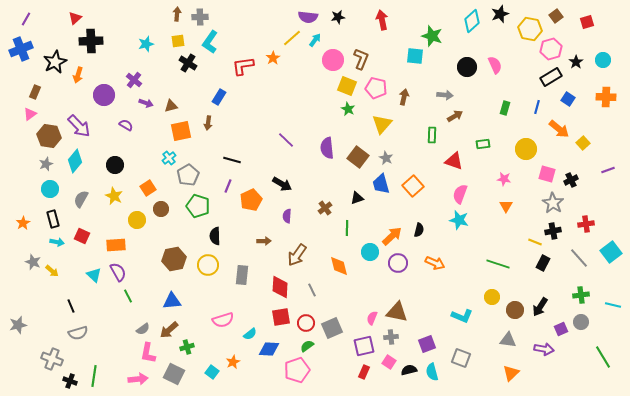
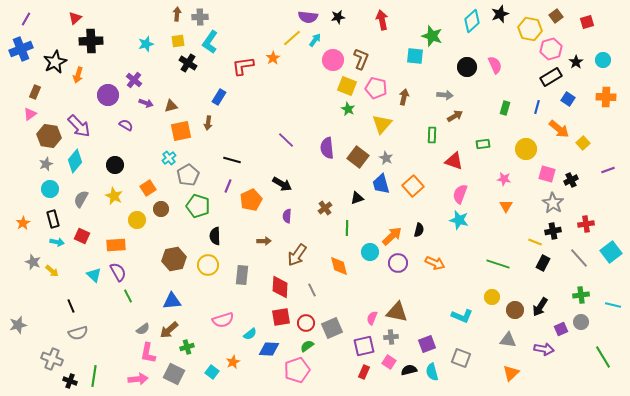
purple circle at (104, 95): moved 4 px right
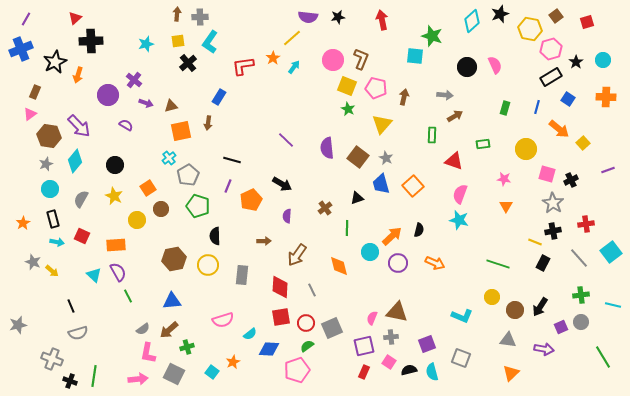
cyan arrow at (315, 40): moved 21 px left, 27 px down
black cross at (188, 63): rotated 18 degrees clockwise
purple square at (561, 329): moved 2 px up
